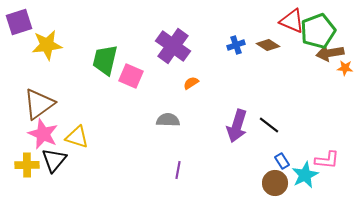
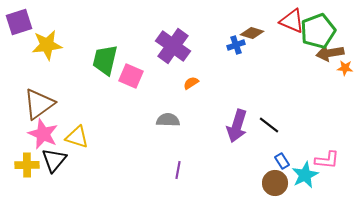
brown diamond: moved 16 px left, 12 px up; rotated 15 degrees counterclockwise
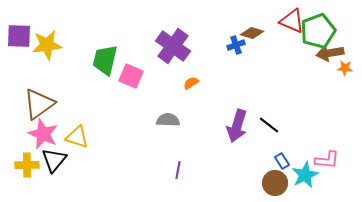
purple square: moved 14 px down; rotated 20 degrees clockwise
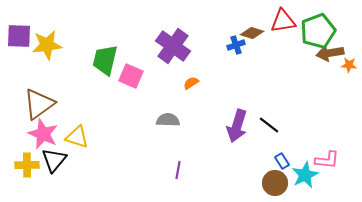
red triangle: moved 9 px left; rotated 32 degrees counterclockwise
orange star: moved 4 px right, 3 px up
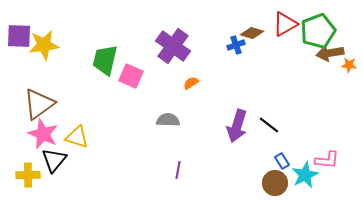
red triangle: moved 2 px right, 3 px down; rotated 20 degrees counterclockwise
yellow star: moved 3 px left
yellow cross: moved 1 px right, 10 px down
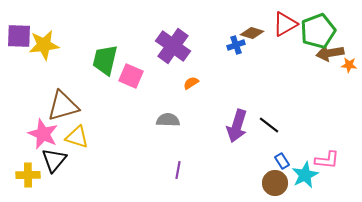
brown triangle: moved 24 px right, 2 px down; rotated 20 degrees clockwise
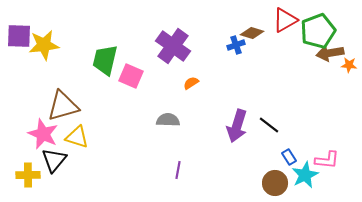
red triangle: moved 4 px up
blue rectangle: moved 7 px right, 4 px up
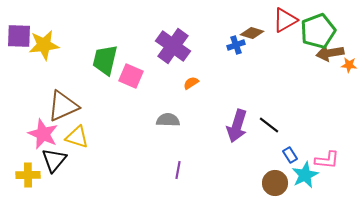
brown triangle: rotated 8 degrees counterclockwise
blue rectangle: moved 1 px right, 2 px up
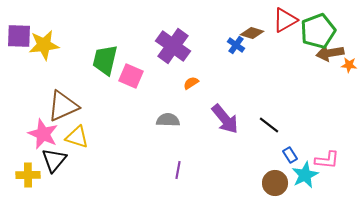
blue cross: rotated 36 degrees counterclockwise
purple arrow: moved 12 px left, 7 px up; rotated 56 degrees counterclockwise
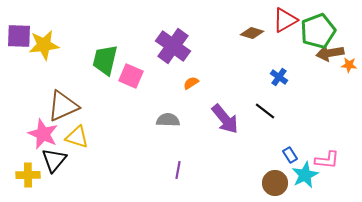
blue cross: moved 43 px right, 32 px down
black line: moved 4 px left, 14 px up
